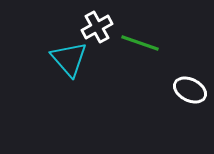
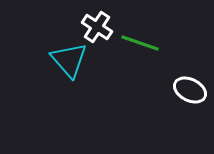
white cross: rotated 28 degrees counterclockwise
cyan triangle: moved 1 px down
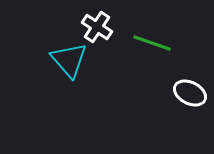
green line: moved 12 px right
white ellipse: moved 3 px down
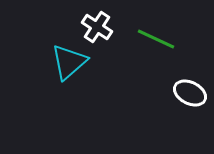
green line: moved 4 px right, 4 px up; rotated 6 degrees clockwise
cyan triangle: moved 2 px down; rotated 30 degrees clockwise
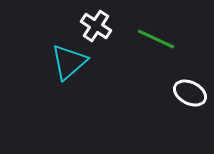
white cross: moved 1 px left, 1 px up
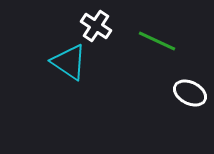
green line: moved 1 px right, 2 px down
cyan triangle: rotated 45 degrees counterclockwise
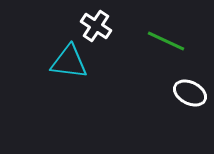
green line: moved 9 px right
cyan triangle: rotated 27 degrees counterclockwise
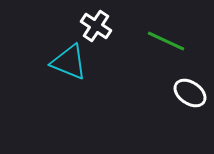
cyan triangle: rotated 15 degrees clockwise
white ellipse: rotated 8 degrees clockwise
